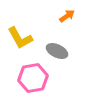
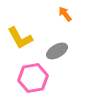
orange arrow: moved 2 px left, 2 px up; rotated 91 degrees counterclockwise
gray ellipse: rotated 55 degrees counterclockwise
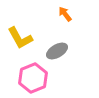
pink hexagon: rotated 12 degrees counterclockwise
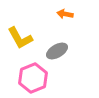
orange arrow: rotated 42 degrees counterclockwise
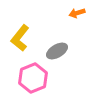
orange arrow: moved 12 px right, 1 px up; rotated 28 degrees counterclockwise
yellow L-shape: rotated 68 degrees clockwise
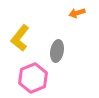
gray ellipse: rotated 50 degrees counterclockwise
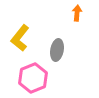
orange arrow: rotated 112 degrees clockwise
gray ellipse: moved 1 px up
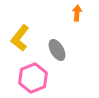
gray ellipse: rotated 40 degrees counterclockwise
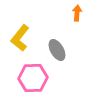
pink hexagon: rotated 20 degrees clockwise
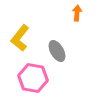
gray ellipse: moved 1 px down
pink hexagon: rotated 12 degrees clockwise
